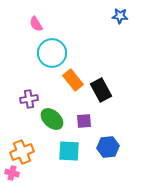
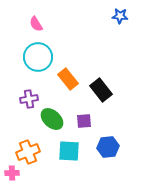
cyan circle: moved 14 px left, 4 px down
orange rectangle: moved 5 px left, 1 px up
black rectangle: rotated 10 degrees counterclockwise
orange cross: moved 6 px right
pink cross: rotated 16 degrees counterclockwise
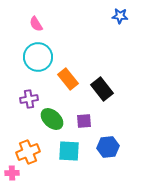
black rectangle: moved 1 px right, 1 px up
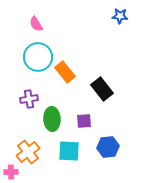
orange rectangle: moved 3 px left, 7 px up
green ellipse: rotated 45 degrees clockwise
orange cross: rotated 15 degrees counterclockwise
pink cross: moved 1 px left, 1 px up
